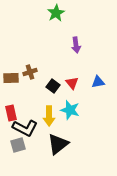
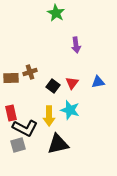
green star: rotated 12 degrees counterclockwise
red triangle: rotated 16 degrees clockwise
black triangle: rotated 25 degrees clockwise
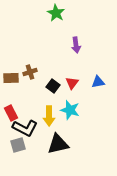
red rectangle: rotated 14 degrees counterclockwise
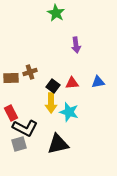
red triangle: rotated 48 degrees clockwise
cyan star: moved 1 px left, 2 px down
yellow arrow: moved 2 px right, 13 px up
gray square: moved 1 px right, 1 px up
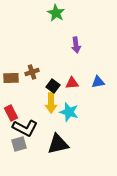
brown cross: moved 2 px right
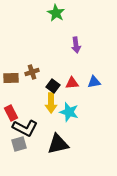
blue triangle: moved 4 px left
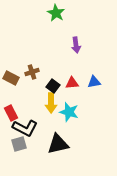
brown rectangle: rotated 28 degrees clockwise
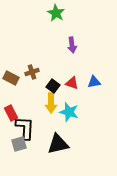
purple arrow: moved 4 px left
red triangle: rotated 24 degrees clockwise
black L-shape: rotated 115 degrees counterclockwise
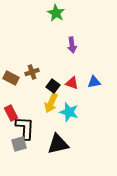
yellow arrow: rotated 24 degrees clockwise
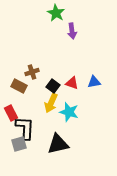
purple arrow: moved 14 px up
brown rectangle: moved 8 px right, 8 px down
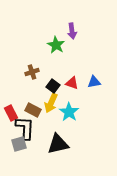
green star: moved 32 px down
brown rectangle: moved 14 px right, 24 px down
cyan star: rotated 18 degrees clockwise
